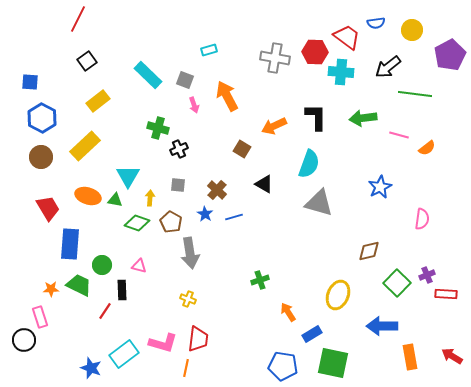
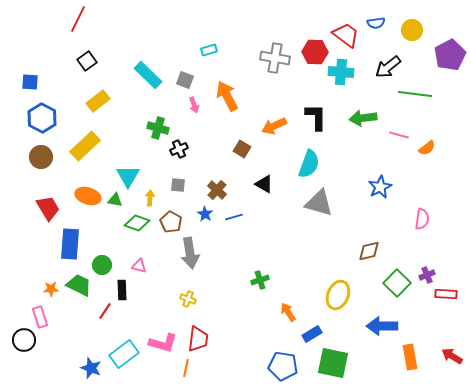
red trapezoid at (347, 37): moved 1 px left, 2 px up
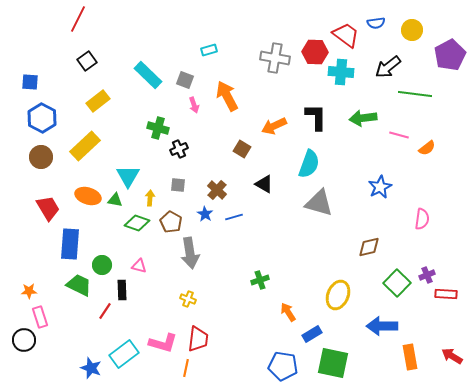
brown diamond at (369, 251): moved 4 px up
orange star at (51, 289): moved 22 px left, 2 px down
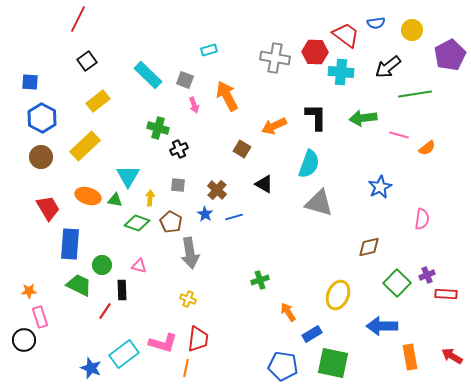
green line at (415, 94): rotated 16 degrees counterclockwise
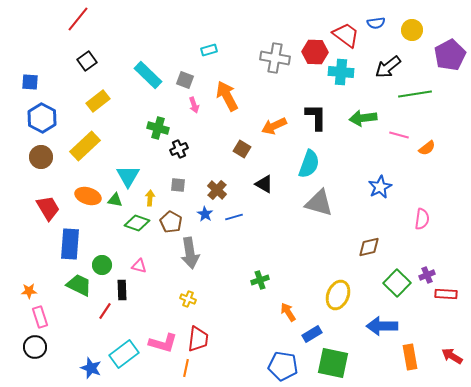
red line at (78, 19): rotated 12 degrees clockwise
black circle at (24, 340): moved 11 px right, 7 px down
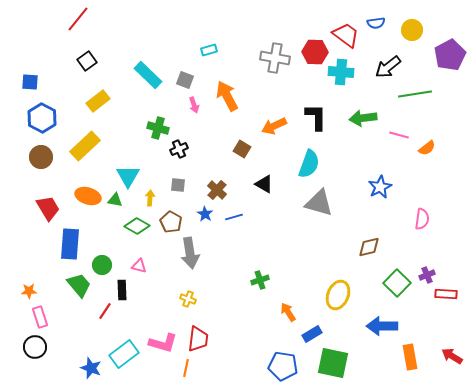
green diamond at (137, 223): moved 3 px down; rotated 10 degrees clockwise
green trapezoid at (79, 285): rotated 24 degrees clockwise
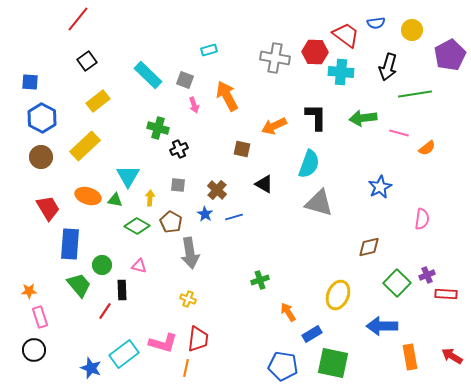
black arrow at (388, 67): rotated 36 degrees counterclockwise
pink line at (399, 135): moved 2 px up
brown square at (242, 149): rotated 18 degrees counterclockwise
black circle at (35, 347): moved 1 px left, 3 px down
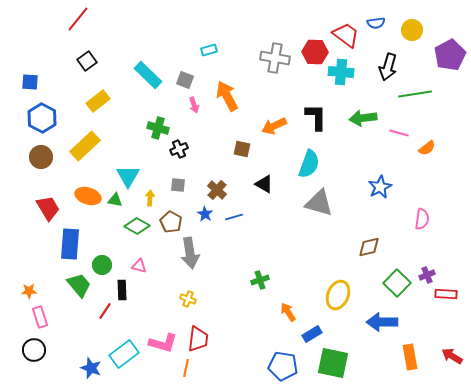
blue arrow at (382, 326): moved 4 px up
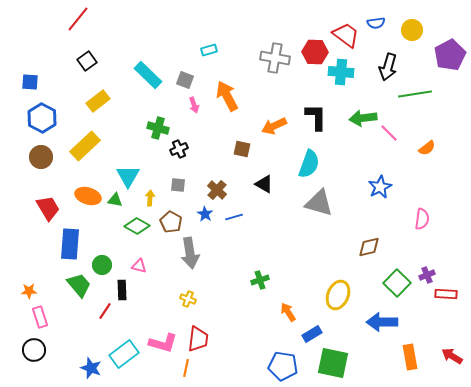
pink line at (399, 133): moved 10 px left; rotated 30 degrees clockwise
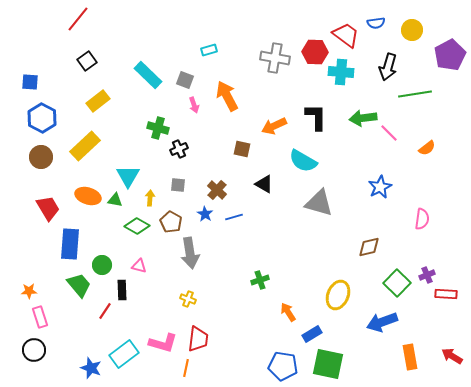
cyan semicircle at (309, 164): moved 6 px left, 3 px up; rotated 100 degrees clockwise
blue arrow at (382, 322): rotated 20 degrees counterclockwise
green square at (333, 363): moved 5 px left, 1 px down
